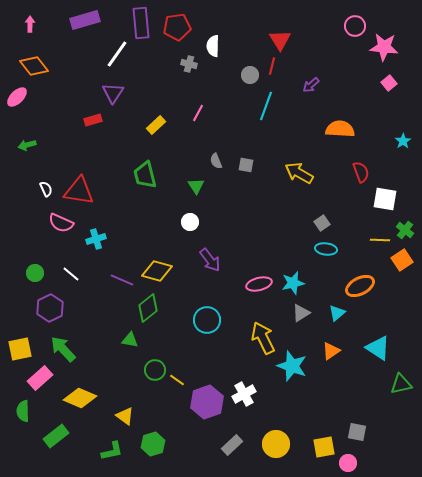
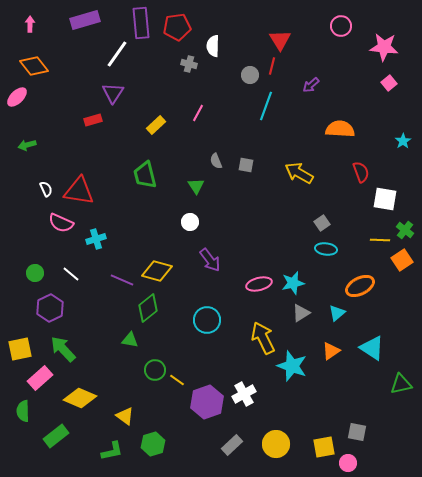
pink circle at (355, 26): moved 14 px left
cyan triangle at (378, 348): moved 6 px left
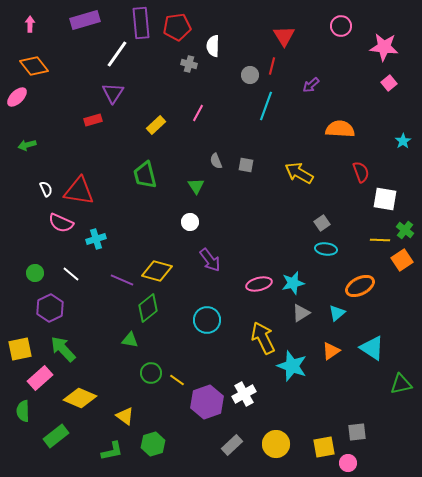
red triangle at (280, 40): moved 4 px right, 4 px up
green circle at (155, 370): moved 4 px left, 3 px down
gray square at (357, 432): rotated 18 degrees counterclockwise
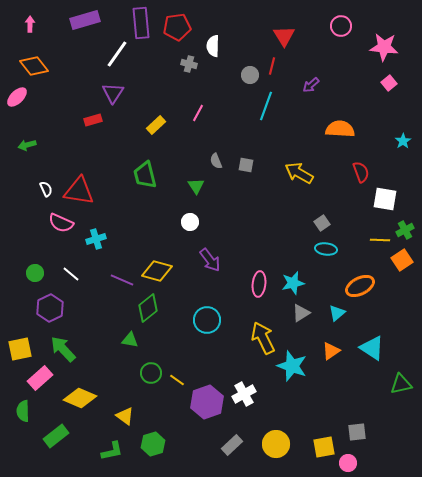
green cross at (405, 230): rotated 24 degrees clockwise
pink ellipse at (259, 284): rotated 70 degrees counterclockwise
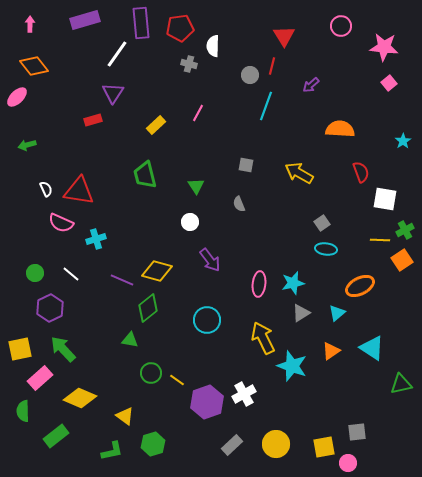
red pentagon at (177, 27): moved 3 px right, 1 px down
gray semicircle at (216, 161): moved 23 px right, 43 px down
